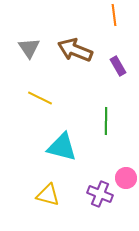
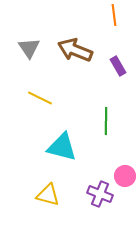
pink circle: moved 1 px left, 2 px up
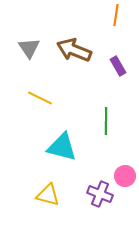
orange line: moved 2 px right; rotated 15 degrees clockwise
brown arrow: moved 1 px left
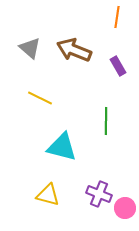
orange line: moved 1 px right, 2 px down
gray triangle: moved 1 px right; rotated 15 degrees counterclockwise
pink circle: moved 32 px down
purple cross: moved 1 px left
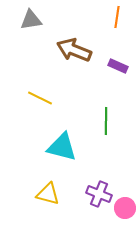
gray triangle: moved 1 px right, 28 px up; rotated 50 degrees counterclockwise
purple rectangle: rotated 36 degrees counterclockwise
yellow triangle: moved 1 px up
